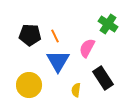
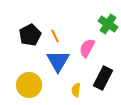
black pentagon: rotated 30 degrees counterclockwise
black rectangle: rotated 60 degrees clockwise
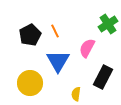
green cross: rotated 24 degrees clockwise
orange line: moved 5 px up
black rectangle: moved 1 px up
yellow circle: moved 1 px right, 2 px up
yellow semicircle: moved 4 px down
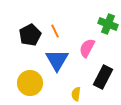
green cross: rotated 36 degrees counterclockwise
blue triangle: moved 1 px left, 1 px up
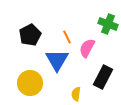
orange line: moved 12 px right, 6 px down
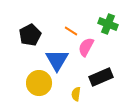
orange line: moved 4 px right, 6 px up; rotated 32 degrees counterclockwise
pink semicircle: moved 1 px left, 1 px up
black rectangle: moved 2 px left; rotated 40 degrees clockwise
yellow circle: moved 9 px right
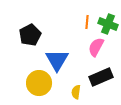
orange line: moved 16 px right, 9 px up; rotated 64 degrees clockwise
pink semicircle: moved 10 px right
yellow semicircle: moved 2 px up
